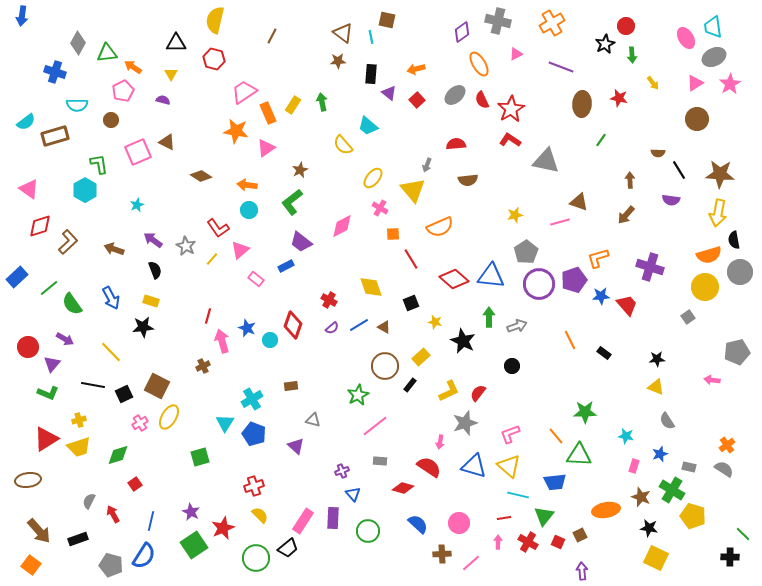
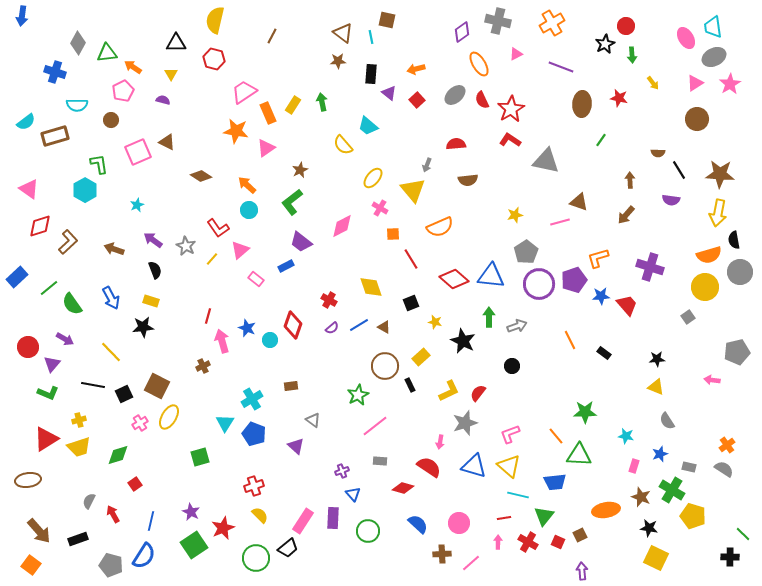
orange arrow at (247, 185): rotated 36 degrees clockwise
black rectangle at (410, 385): rotated 64 degrees counterclockwise
gray triangle at (313, 420): rotated 21 degrees clockwise
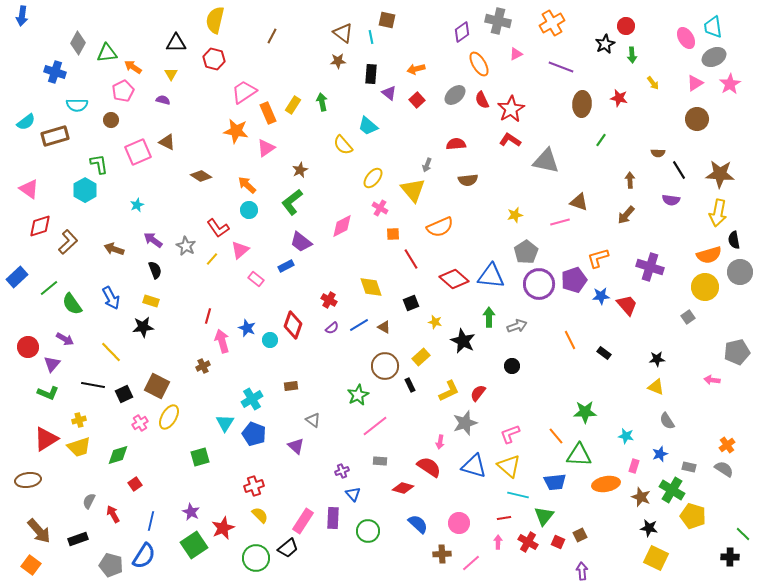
orange ellipse at (606, 510): moved 26 px up
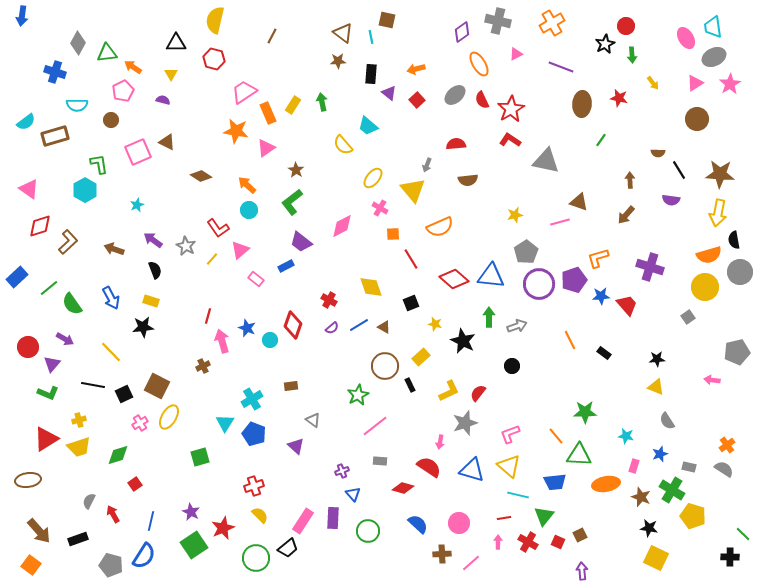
brown star at (300, 170): moved 4 px left; rotated 14 degrees counterclockwise
yellow star at (435, 322): moved 2 px down
blue triangle at (474, 466): moved 2 px left, 4 px down
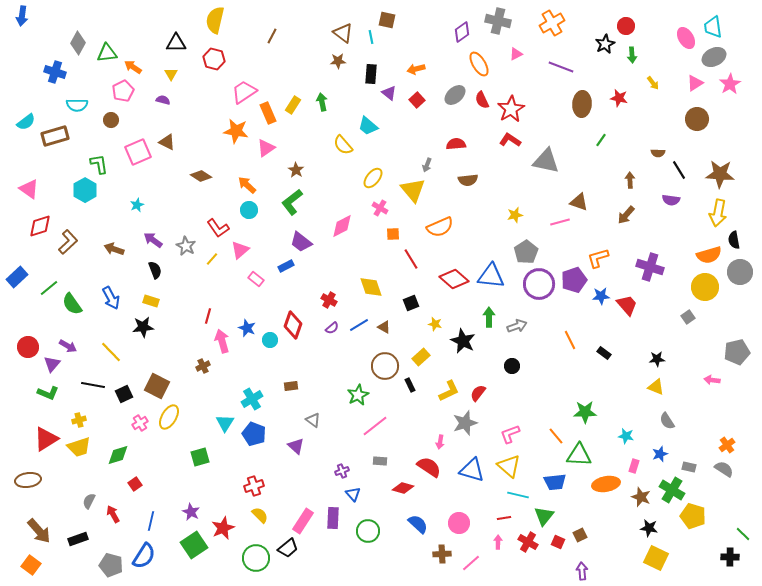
purple arrow at (65, 339): moved 3 px right, 7 px down
